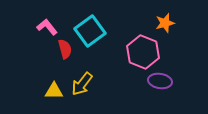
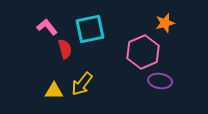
cyan square: moved 2 px up; rotated 24 degrees clockwise
pink hexagon: rotated 16 degrees clockwise
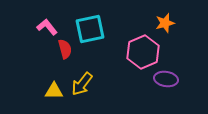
purple ellipse: moved 6 px right, 2 px up
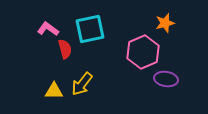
pink L-shape: moved 1 px right, 2 px down; rotated 15 degrees counterclockwise
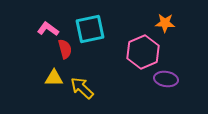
orange star: rotated 18 degrees clockwise
yellow arrow: moved 4 px down; rotated 95 degrees clockwise
yellow triangle: moved 13 px up
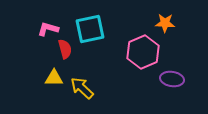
pink L-shape: rotated 20 degrees counterclockwise
purple ellipse: moved 6 px right
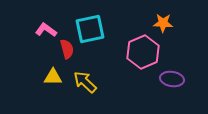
orange star: moved 2 px left
pink L-shape: moved 2 px left, 1 px down; rotated 20 degrees clockwise
red semicircle: moved 2 px right
yellow triangle: moved 1 px left, 1 px up
yellow arrow: moved 3 px right, 6 px up
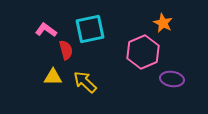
orange star: rotated 24 degrees clockwise
red semicircle: moved 1 px left, 1 px down
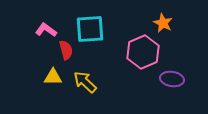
cyan square: rotated 8 degrees clockwise
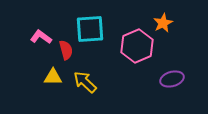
orange star: rotated 18 degrees clockwise
pink L-shape: moved 5 px left, 7 px down
pink hexagon: moved 6 px left, 6 px up
purple ellipse: rotated 25 degrees counterclockwise
